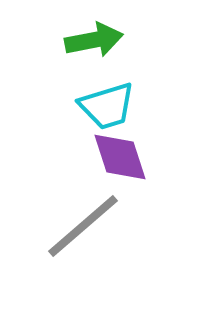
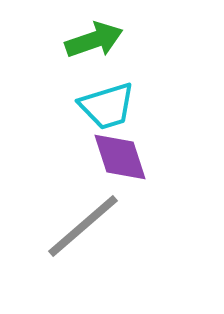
green arrow: rotated 8 degrees counterclockwise
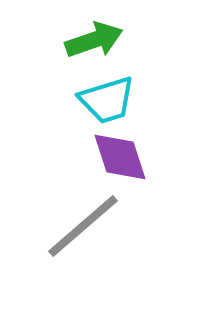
cyan trapezoid: moved 6 px up
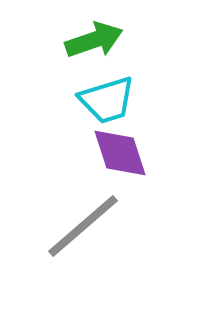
purple diamond: moved 4 px up
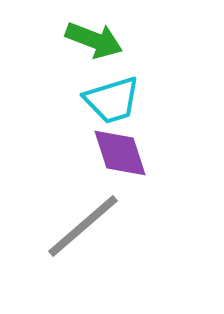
green arrow: rotated 40 degrees clockwise
cyan trapezoid: moved 5 px right
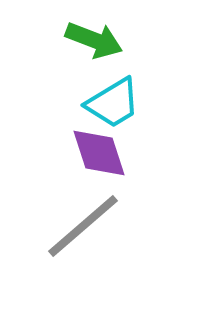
cyan trapezoid: moved 1 px right, 3 px down; rotated 14 degrees counterclockwise
purple diamond: moved 21 px left
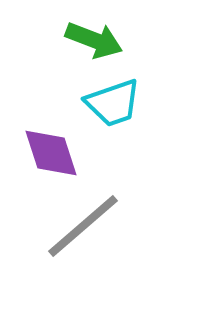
cyan trapezoid: rotated 12 degrees clockwise
purple diamond: moved 48 px left
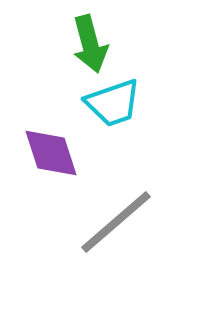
green arrow: moved 4 px left, 4 px down; rotated 54 degrees clockwise
gray line: moved 33 px right, 4 px up
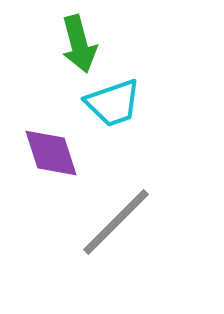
green arrow: moved 11 px left
gray line: rotated 4 degrees counterclockwise
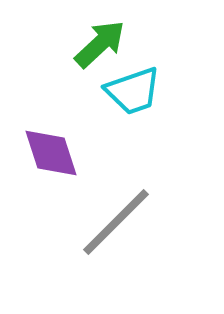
green arrow: moved 21 px right; rotated 118 degrees counterclockwise
cyan trapezoid: moved 20 px right, 12 px up
